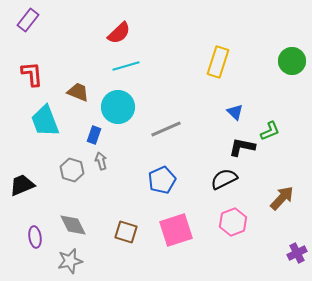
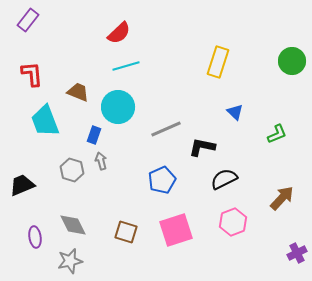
green L-shape: moved 7 px right, 3 px down
black L-shape: moved 40 px left
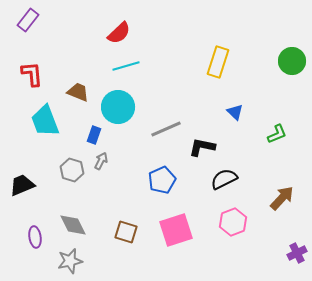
gray arrow: rotated 42 degrees clockwise
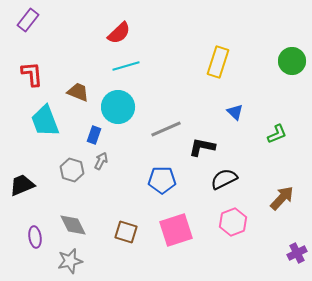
blue pentagon: rotated 24 degrees clockwise
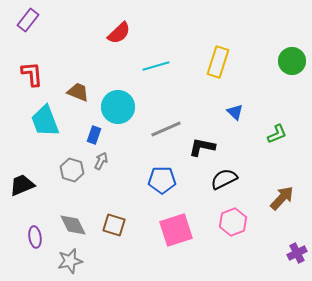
cyan line: moved 30 px right
brown square: moved 12 px left, 7 px up
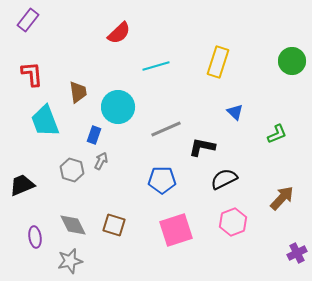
brown trapezoid: rotated 60 degrees clockwise
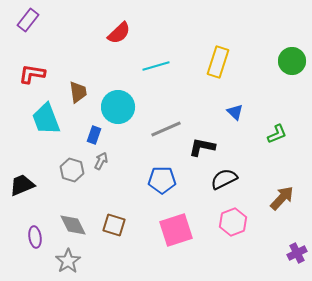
red L-shape: rotated 76 degrees counterclockwise
cyan trapezoid: moved 1 px right, 2 px up
gray star: moved 2 px left; rotated 20 degrees counterclockwise
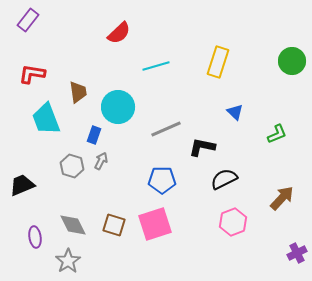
gray hexagon: moved 4 px up
pink square: moved 21 px left, 6 px up
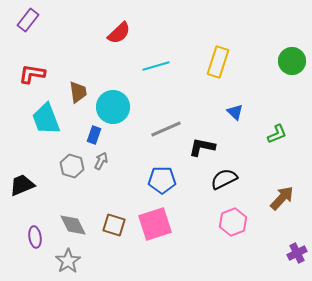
cyan circle: moved 5 px left
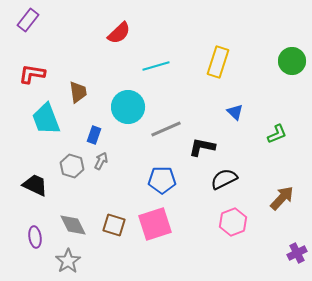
cyan circle: moved 15 px right
black trapezoid: moved 13 px right; rotated 48 degrees clockwise
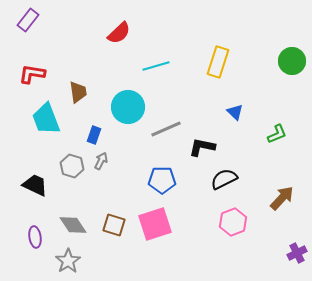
gray diamond: rotated 8 degrees counterclockwise
